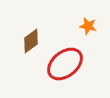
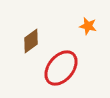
red ellipse: moved 4 px left, 4 px down; rotated 12 degrees counterclockwise
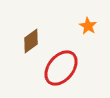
orange star: rotated 18 degrees clockwise
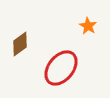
brown diamond: moved 11 px left, 3 px down
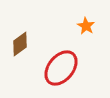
orange star: moved 2 px left
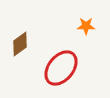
orange star: rotated 30 degrees counterclockwise
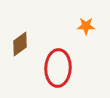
red ellipse: moved 3 px left; rotated 36 degrees counterclockwise
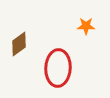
brown diamond: moved 1 px left
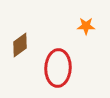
brown diamond: moved 1 px right, 1 px down
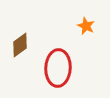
orange star: rotated 24 degrees clockwise
